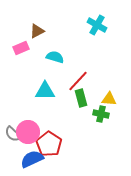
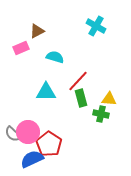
cyan cross: moved 1 px left, 1 px down
cyan triangle: moved 1 px right, 1 px down
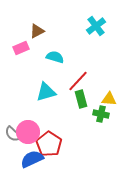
cyan cross: rotated 24 degrees clockwise
cyan triangle: rotated 15 degrees counterclockwise
green rectangle: moved 1 px down
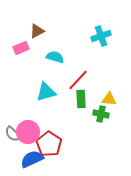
cyan cross: moved 5 px right, 10 px down; rotated 18 degrees clockwise
red line: moved 1 px up
green rectangle: rotated 12 degrees clockwise
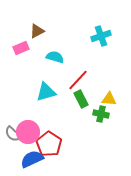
green rectangle: rotated 24 degrees counterclockwise
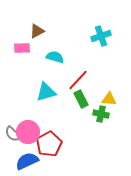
pink rectangle: moved 1 px right; rotated 21 degrees clockwise
red pentagon: rotated 10 degrees clockwise
blue semicircle: moved 5 px left, 2 px down
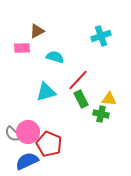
red pentagon: rotated 20 degrees counterclockwise
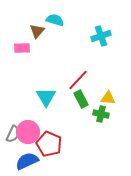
brown triangle: rotated 21 degrees counterclockwise
cyan semicircle: moved 37 px up
cyan triangle: moved 5 px down; rotated 45 degrees counterclockwise
yellow triangle: moved 1 px left, 1 px up
gray semicircle: rotated 108 degrees counterclockwise
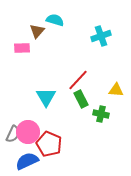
yellow triangle: moved 8 px right, 8 px up
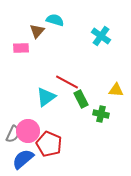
cyan cross: rotated 36 degrees counterclockwise
pink rectangle: moved 1 px left
red line: moved 11 px left, 2 px down; rotated 75 degrees clockwise
cyan triangle: rotated 25 degrees clockwise
pink circle: moved 1 px up
blue semicircle: moved 4 px left, 2 px up; rotated 15 degrees counterclockwise
